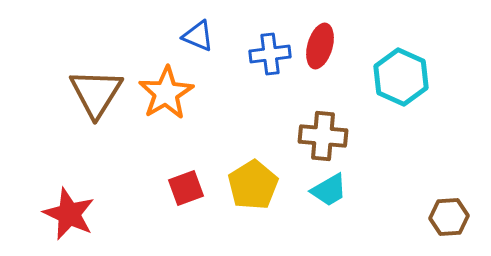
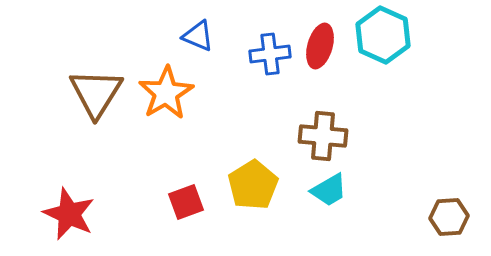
cyan hexagon: moved 18 px left, 42 px up
red square: moved 14 px down
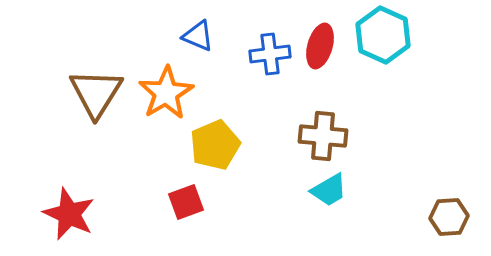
yellow pentagon: moved 38 px left, 40 px up; rotated 9 degrees clockwise
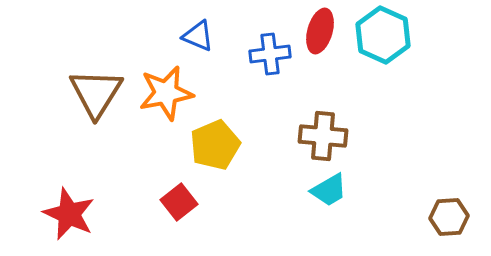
red ellipse: moved 15 px up
orange star: rotated 20 degrees clockwise
red square: moved 7 px left; rotated 18 degrees counterclockwise
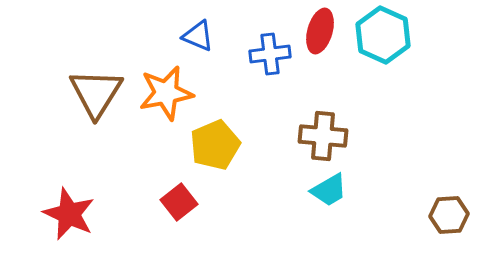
brown hexagon: moved 2 px up
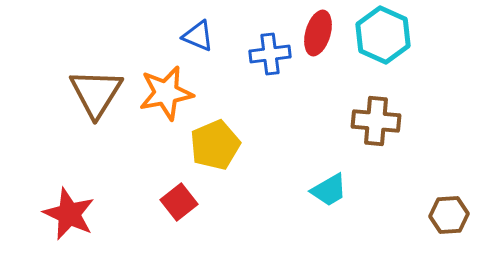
red ellipse: moved 2 px left, 2 px down
brown cross: moved 53 px right, 15 px up
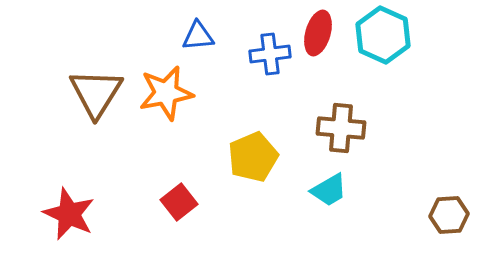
blue triangle: rotated 28 degrees counterclockwise
brown cross: moved 35 px left, 7 px down
yellow pentagon: moved 38 px right, 12 px down
